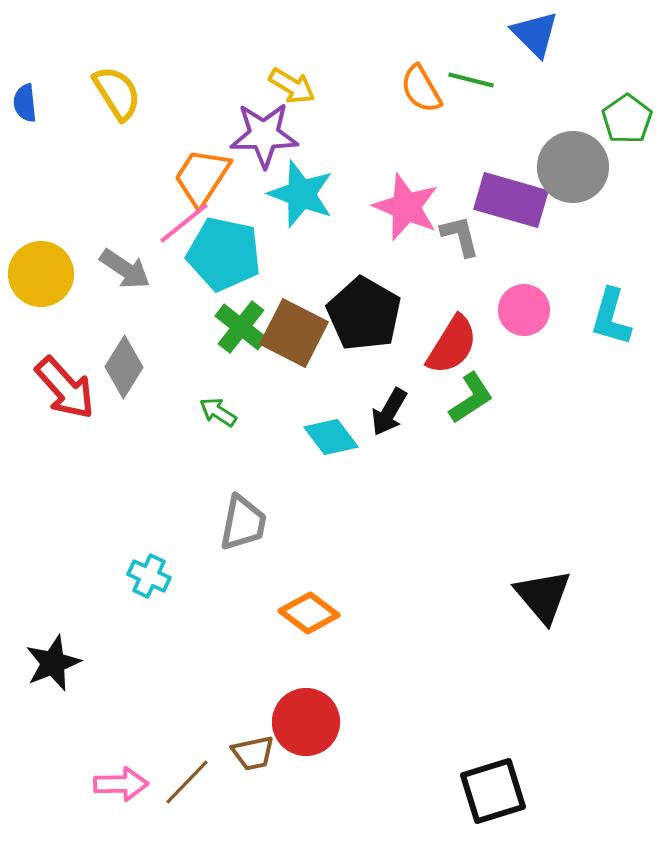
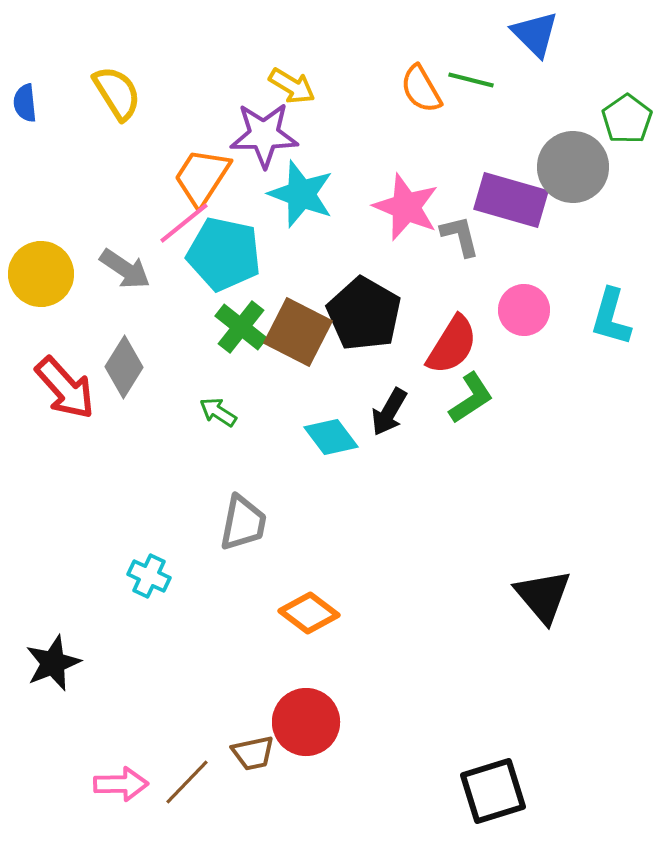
brown square: moved 4 px right, 1 px up
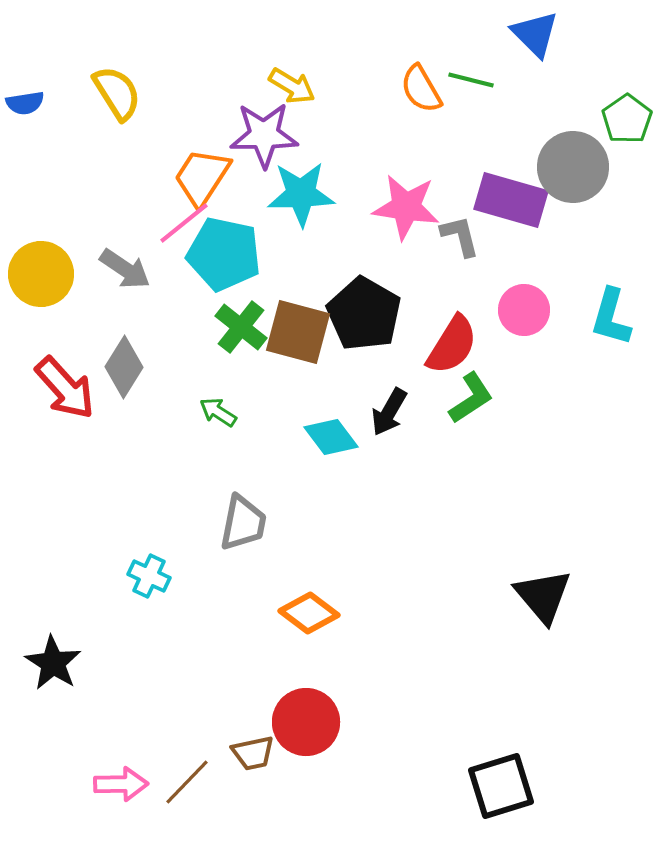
blue semicircle: rotated 93 degrees counterclockwise
cyan star: rotated 22 degrees counterclockwise
pink star: rotated 14 degrees counterclockwise
brown square: rotated 12 degrees counterclockwise
black star: rotated 18 degrees counterclockwise
black square: moved 8 px right, 5 px up
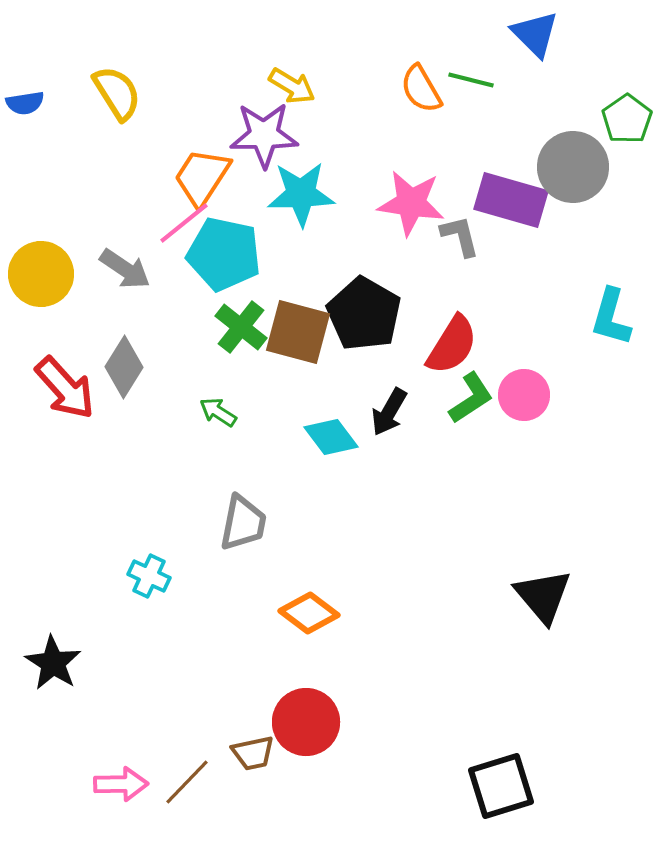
pink star: moved 5 px right, 4 px up
pink circle: moved 85 px down
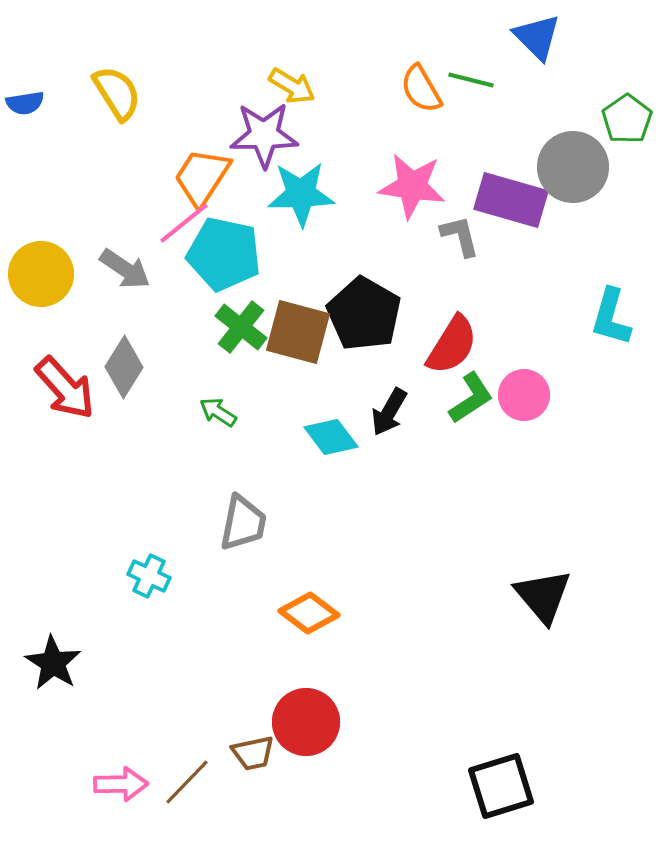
blue triangle: moved 2 px right, 3 px down
pink star: moved 1 px right, 17 px up
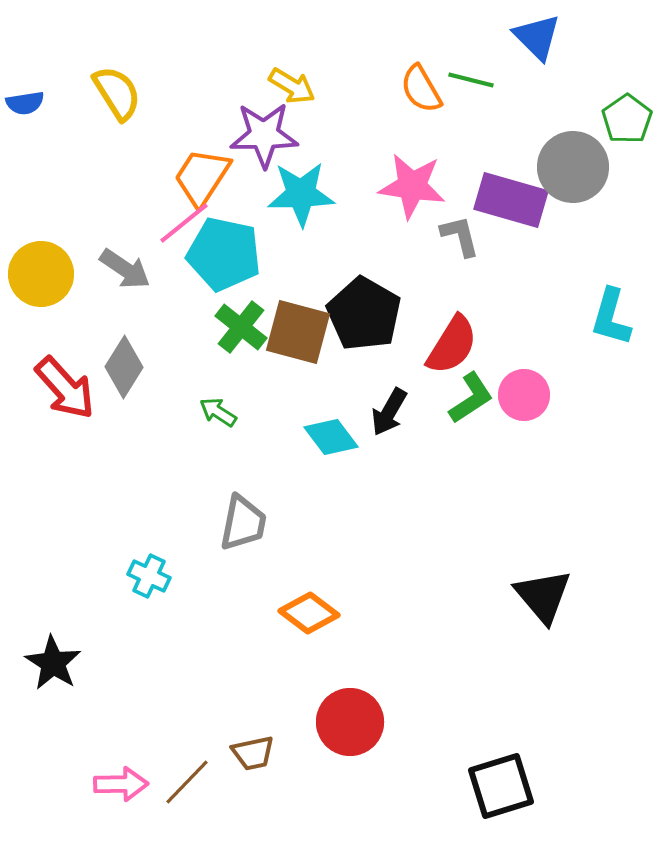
red circle: moved 44 px right
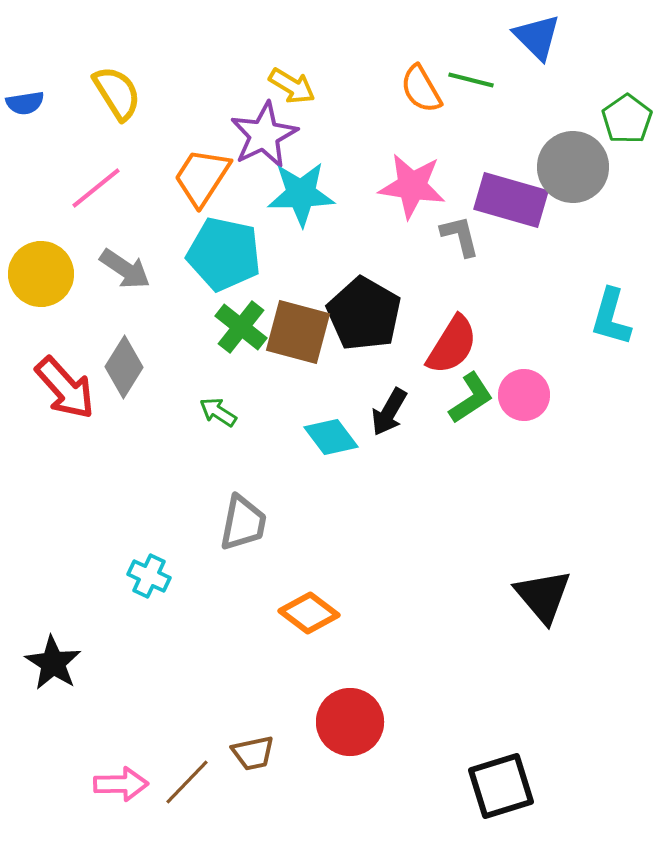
purple star: rotated 26 degrees counterclockwise
pink line: moved 88 px left, 35 px up
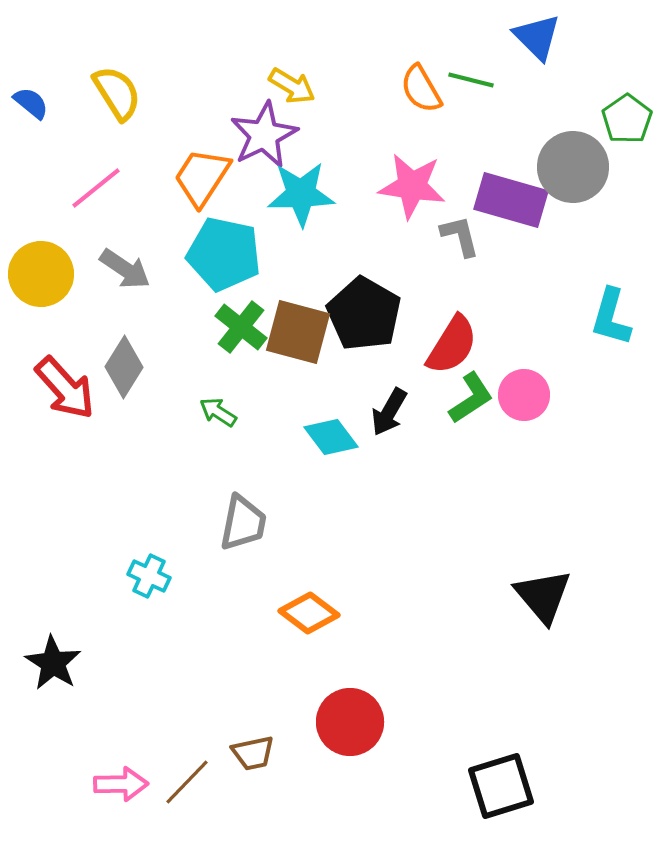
blue semicircle: moved 6 px right; rotated 132 degrees counterclockwise
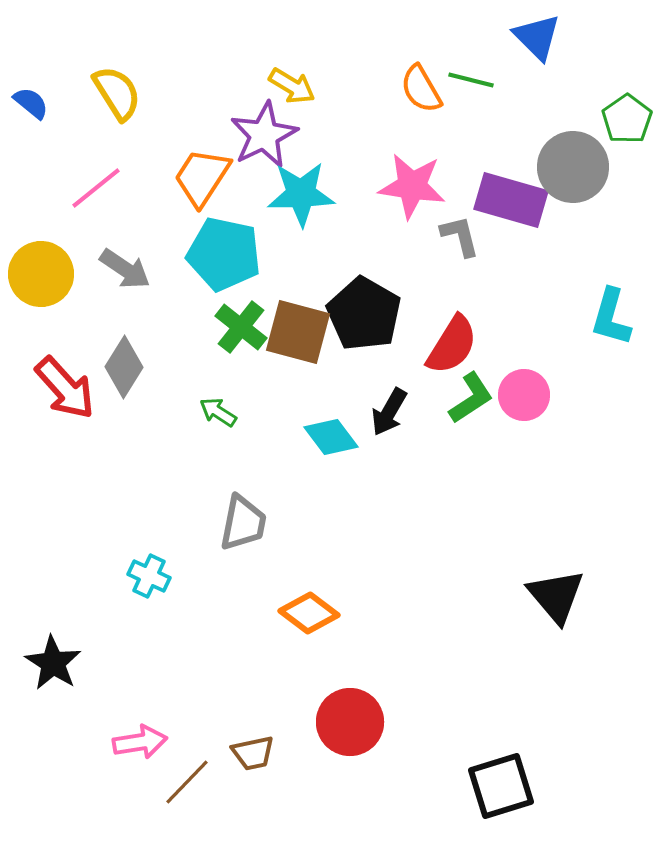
black triangle: moved 13 px right
pink arrow: moved 19 px right, 42 px up; rotated 8 degrees counterclockwise
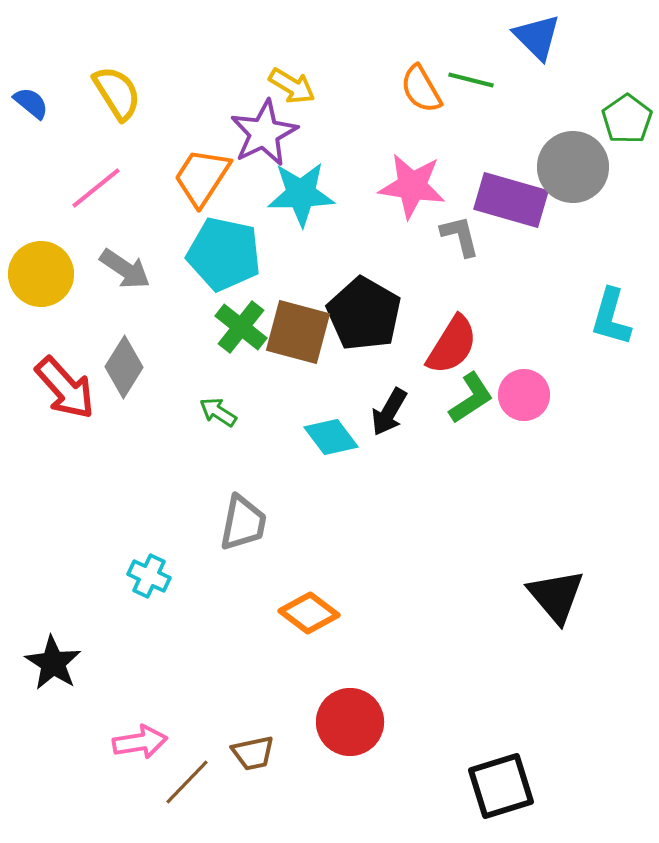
purple star: moved 2 px up
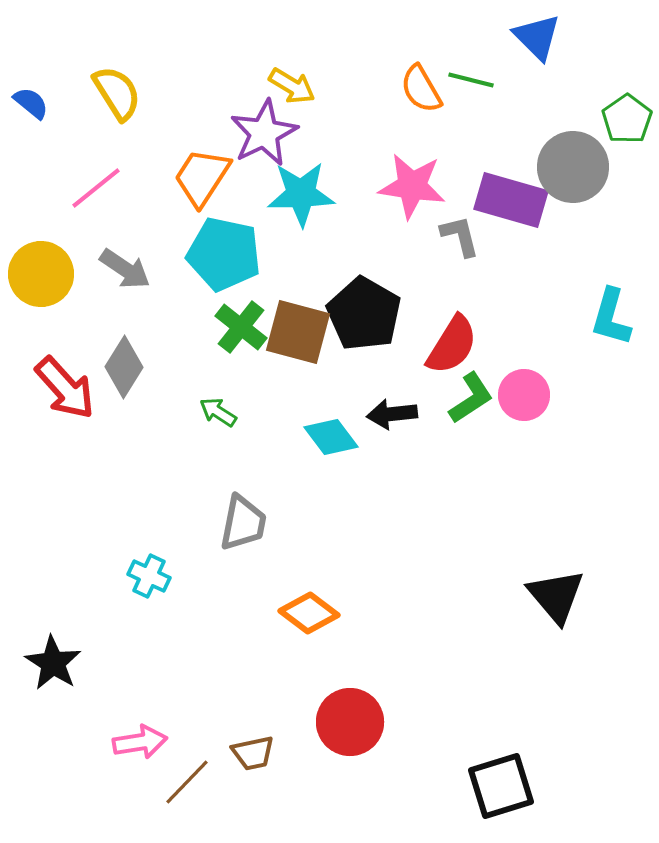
black arrow: moved 3 px right, 2 px down; rotated 54 degrees clockwise
